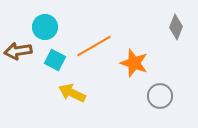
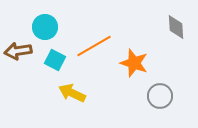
gray diamond: rotated 25 degrees counterclockwise
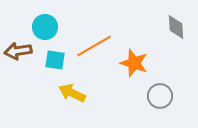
cyan square: rotated 20 degrees counterclockwise
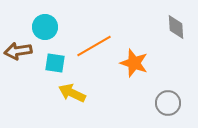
cyan square: moved 3 px down
gray circle: moved 8 px right, 7 px down
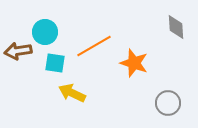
cyan circle: moved 5 px down
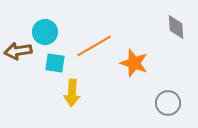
yellow arrow: rotated 112 degrees counterclockwise
